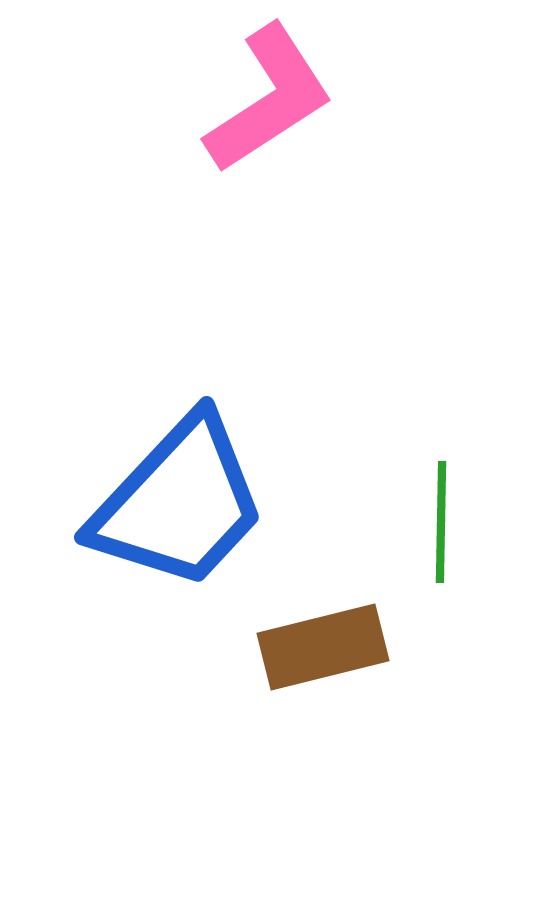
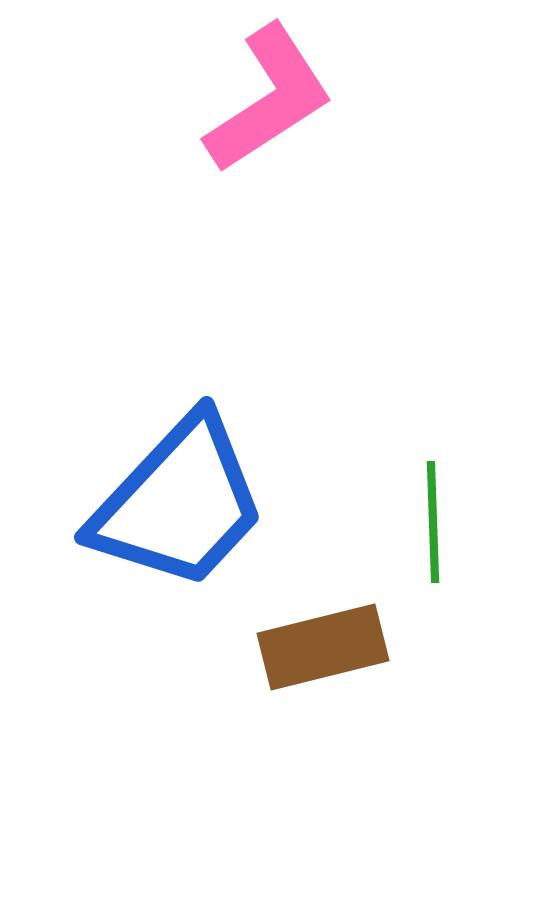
green line: moved 8 px left; rotated 3 degrees counterclockwise
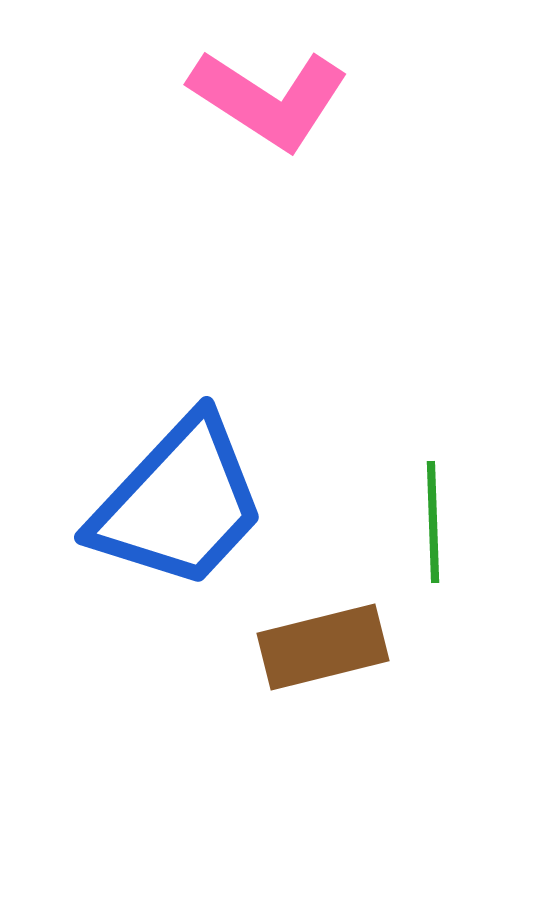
pink L-shape: rotated 66 degrees clockwise
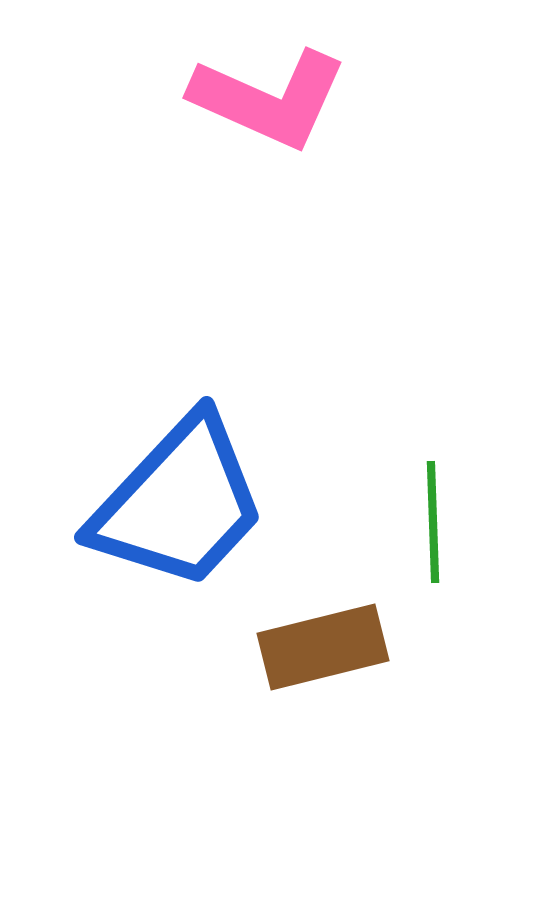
pink L-shape: rotated 9 degrees counterclockwise
